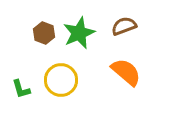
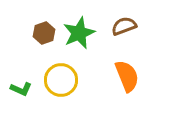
brown hexagon: rotated 20 degrees clockwise
orange semicircle: moved 1 px right, 4 px down; rotated 28 degrees clockwise
green L-shape: rotated 50 degrees counterclockwise
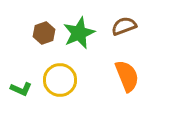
yellow circle: moved 1 px left
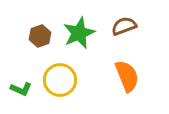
brown hexagon: moved 4 px left, 3 px down
